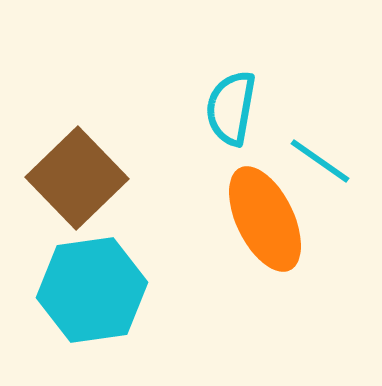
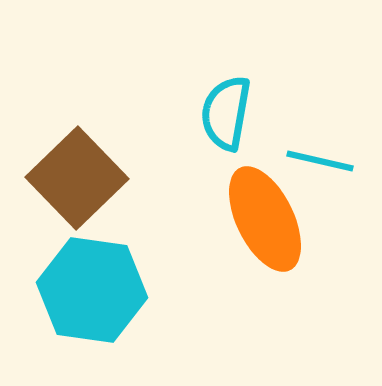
cyan semicircle: moved 5 px left, 5 px down
cyan line: rotated 22 degrees counterclockwise
cyan hexagon: rotated 16 degrees clockwise
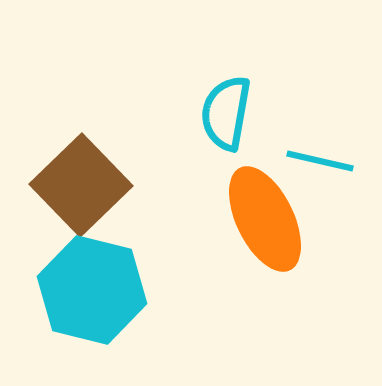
brown square: moved 4 px right, 7 px down
cyan hexagon: rotated 6 degrees clockwise
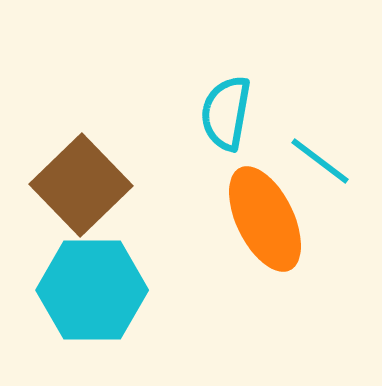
cyan line: rotated 24 degrees clockwise
cyan hexagon: rotated 14 degrees counterclockwise
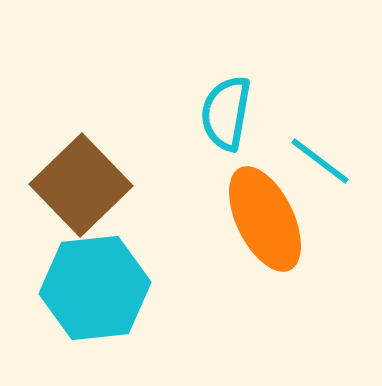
cyan hexagon: moved 3 px right, 2 px up; rotated 6 degrees counterclockwise
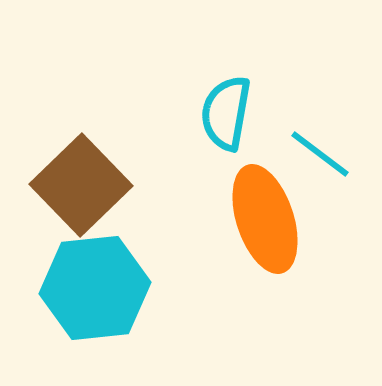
cyan line: moved 7 px up
orange ellipse: rotated 8 degrees clockwise
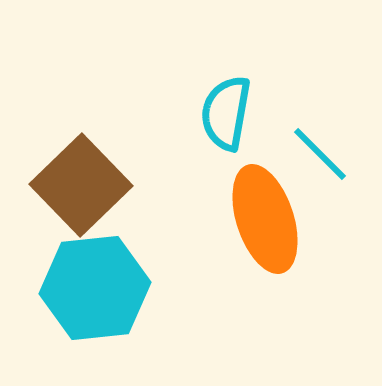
cyan line: rotated 8 degrees clockwise
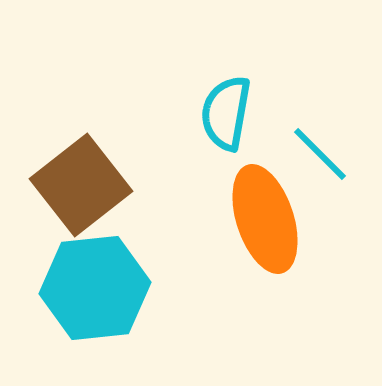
brown square: rotated 6 degrees clockwise
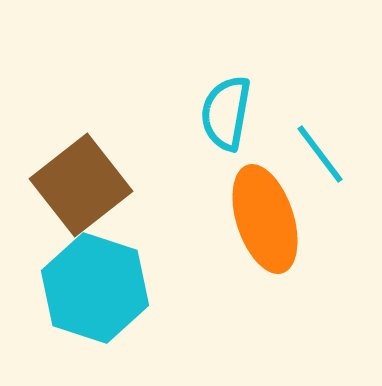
cyan line: rotated 8 degrees clockwise
cyan hexagon: rotated 24 degrees clockwise
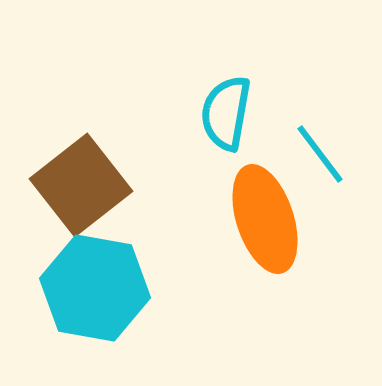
cyan hexagon: rotated 8 degrees counterclockwise
